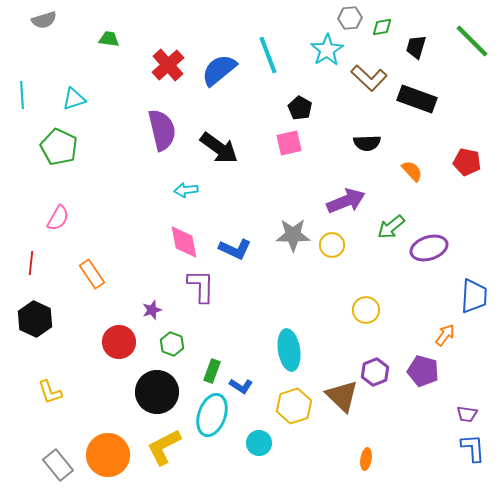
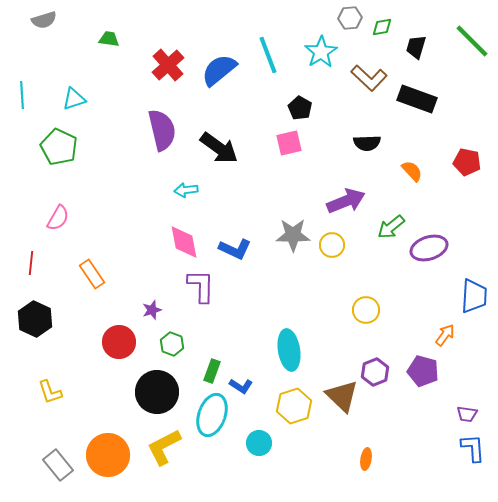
cyan star at (327, 50): moved 6 px left, 2 px down
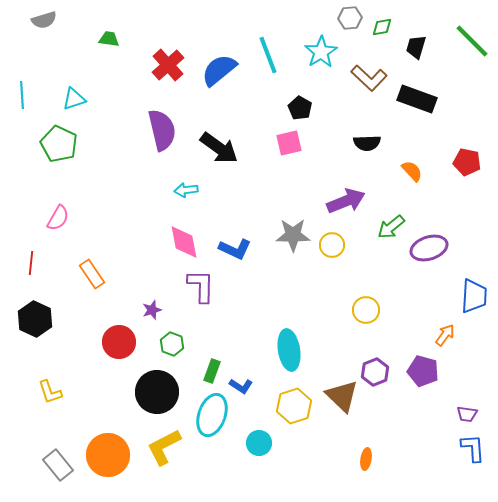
green pentagon at (59, 147): moved 3 px up
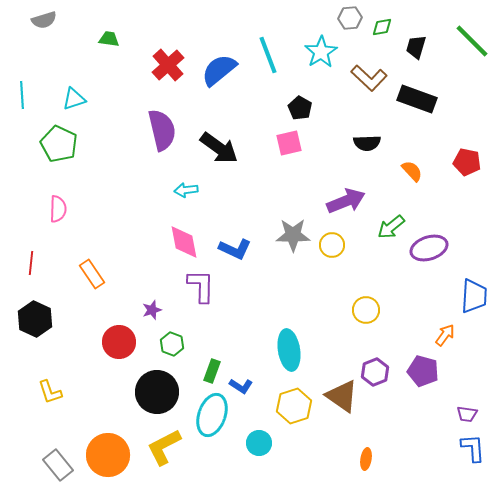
pink semicircle at (58, 218): moved 9 px up; rotated 28 degrees counterclockwise
brown triangle at (342, 396): rotated 9 degrees counterclockwise
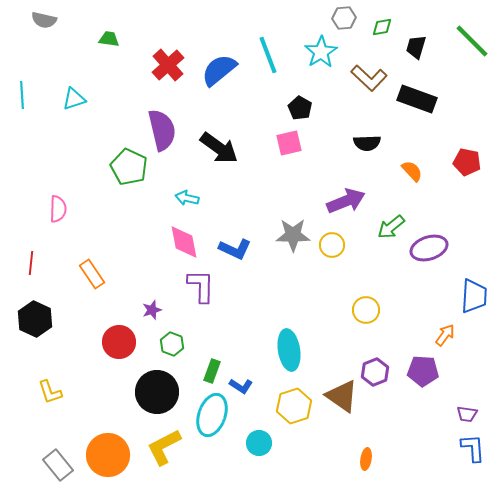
gray hexagon at (350, 18): moved 6 px left
gray semicircle at (44, 20): rotated 30 degrees clockwise
green pentagon at (59, 144): moved 70 px right, 23 px down
cyan arrow at (186, 190): moved 1 px right, 8 px down; rotated 20 degrees clockwise
purple pentagon at (423, 371): rotated 12 degrees counterclockwise
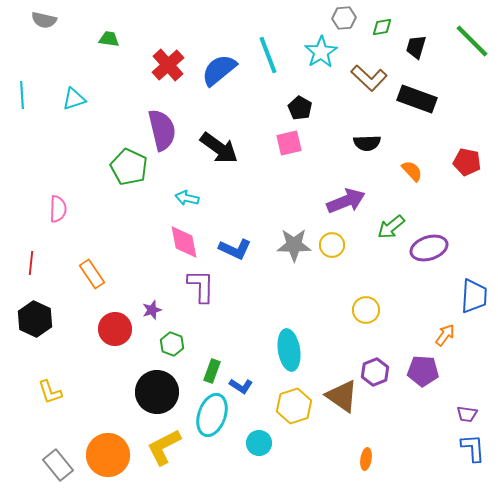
gray star at (293, 235): moved 1 px right, 10 px down
red circle at (119, 342): moved 4 px left, 13 px up
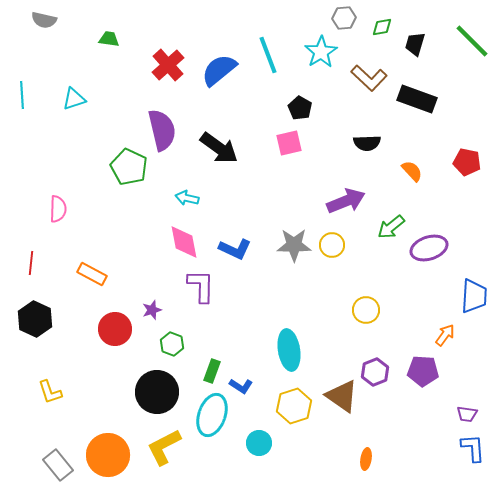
black trapezoid at (416, 47): moved 1 px left, 3 px up
orange rectangle at (92, 274): rotated 28 degrees counterclockwise
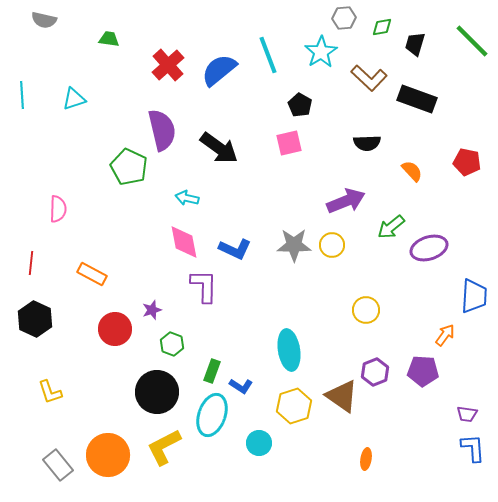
black pentagon at (300, 108): moved 3 px up
purple L-shape at (201, 286): moved 3 px right
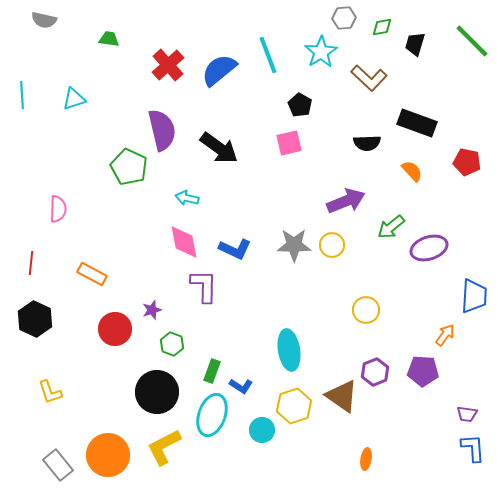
black rectangle at (417, 99): moved 24 px down
cyan circle at (259, 443): moved 3 px right, 13 px up
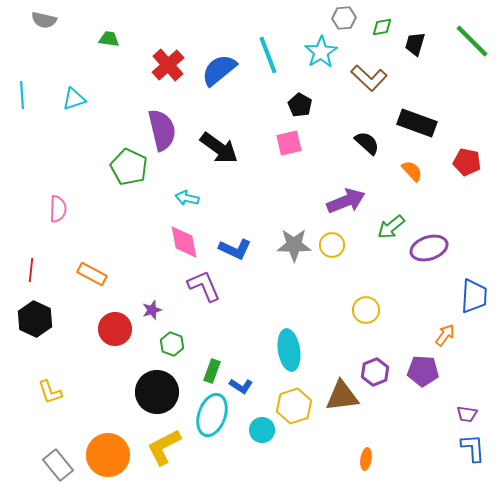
black semicircle at (367, 143): rotated 136 degrees counterclockwise
red line at (31, 263): moved 7 px down
purple L-shape at (204, 286): rotated 24 degrees counterclockwise
brown triangle at (342, 396): rotated 42 degrees counterclockwise
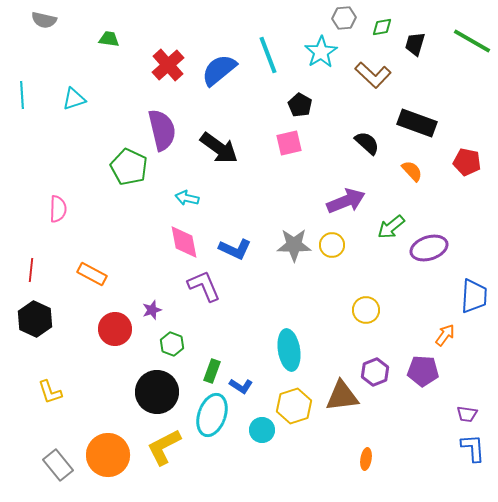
green line at (472, 41): rotated 15 degrees counterclockwise
brown L-shape at (369, 78): moved 4 px right, 3 px up
